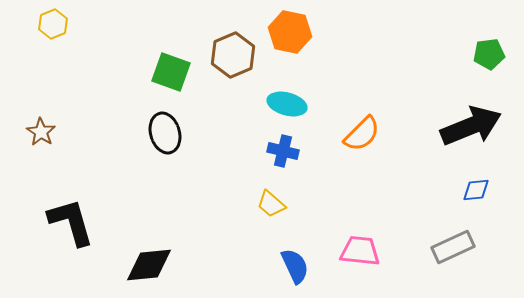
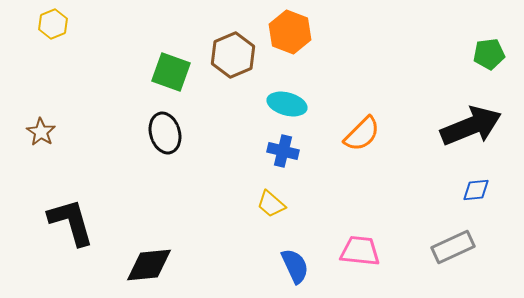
orange hexagon: rotated 9 degrees clockwise
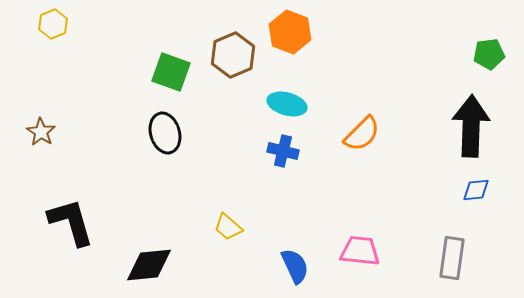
black arrow: rotated 66 degrees counterclockwise
yellow trapezoid: moved 43 px left, 23 px down
gray rectangle: moved 1 px left, 11 px down; rotated 57 degrees counterclockwise
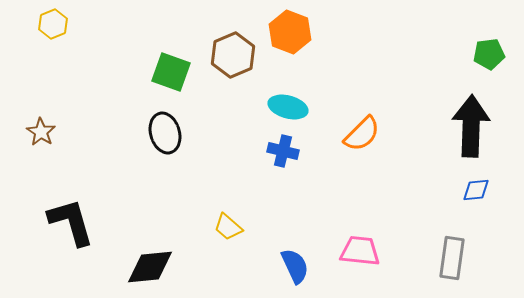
cyan ellipse: moved 1 px right, 3 px down
black diamond: moved 1 px right, 2 px down
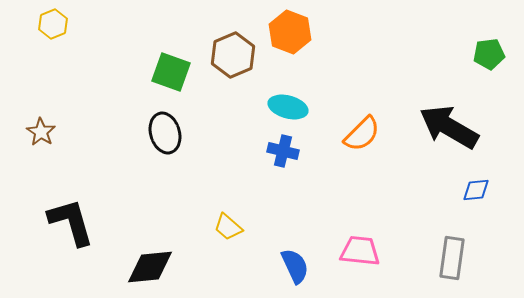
black arrow: moved 22 px left, 1 px down; rotated 62 degrees counterclockwise
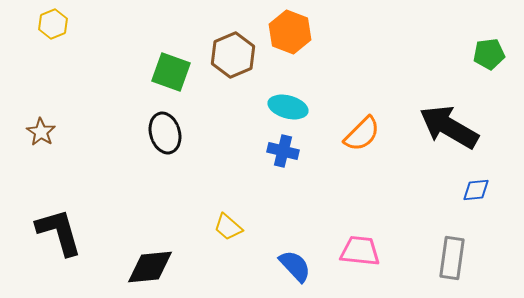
black L-shape: moved 12 px left, 10 px down
blue semicircle: rotated 18 degrees counterclockwise
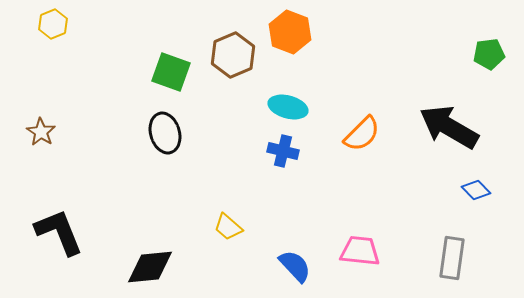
blue diamond: rotated 52 degrees clockwise
black L-shape: rotated 6 degrees counterclockwise
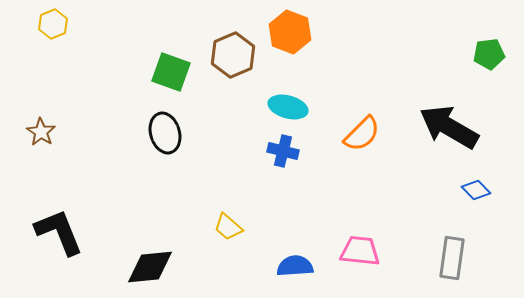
blue semicircle: rotated 51 degrees counterclockwise
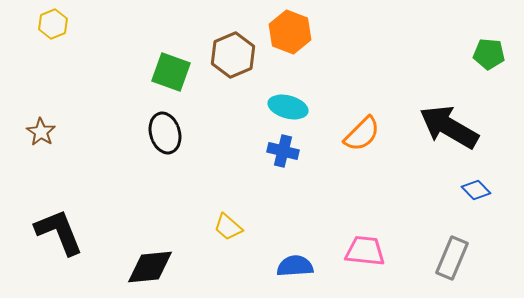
green pentagon: rotated 12 degrees clockwise
pink trapezoid: moved 5 px right
gray rectangle: rotated 15 degrees clockwise
